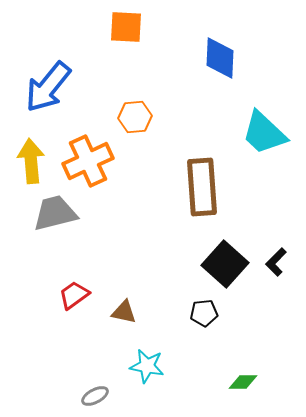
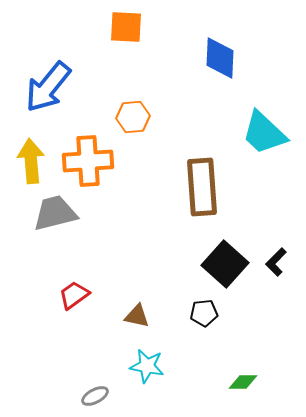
orange hexagon: moved 2 px left
orange cross: rotated 21 degrees clockwise
brown triangle: moved 13 px right, 4 px down
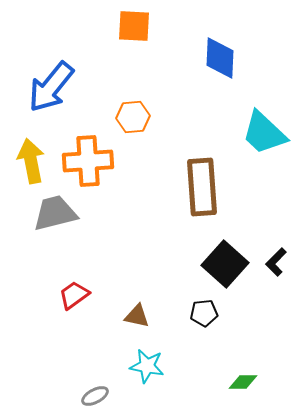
orange square: moved 8 px right, 1 px up
blue arrow: moved 3 px right
yellow arrow: rotated 6 degrees counterclockwise
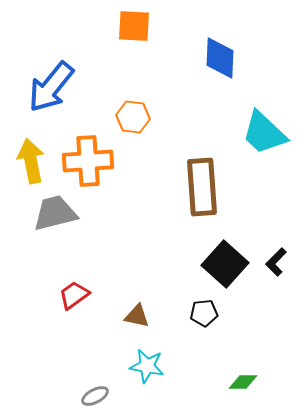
orange hexagon: rotated 12 degrees clockwise
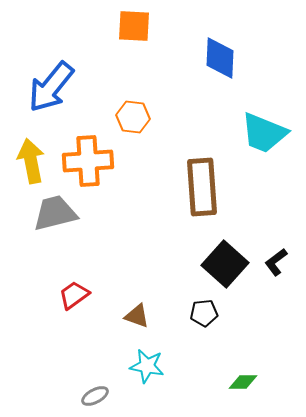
cyan trapezoid: rotated 21 degrees counterclockwise
black L-shape: rotated 8 degrees clockwise
brown triangle: rotated 8 degrees clockwise
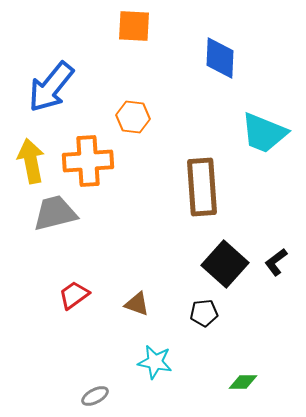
brown triangle: moved 12 px up
cyan star: moved 8 px right, 4 px up
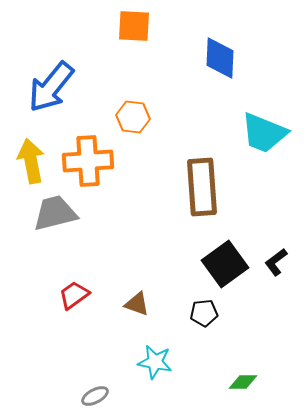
black square: rotated 12 degrees clockwise
